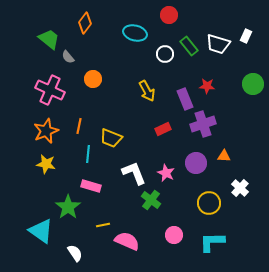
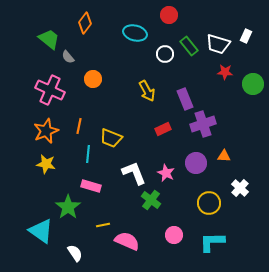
red star: moved 18 px right, 14 px up
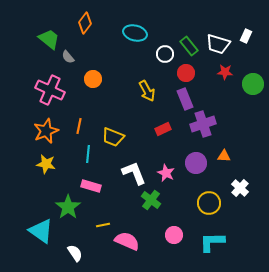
red circle: moved 17 px right, 58 px down
yellow trapezoid: moved 2 px right, 1 px up
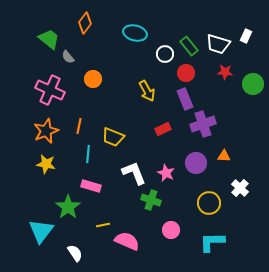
green cross: rotated 18 degrees counterclockwise
cyan triangle: rotated 32 degrees clockwise
pink circle: moved 3 px left, 5 px up
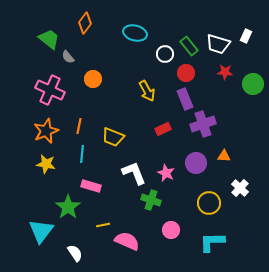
cyan line: moved 6 px left
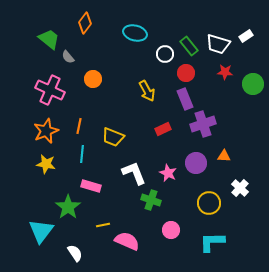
white rectangle: rotated 32 degrees clockwise
pink star: moved 2 px right
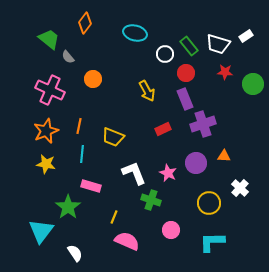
yellow line: moved 11 px right, 8 px up; rotated 56 degrees counterclockwise
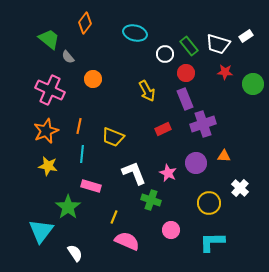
yellow star: moved 2 px right, 2 px down
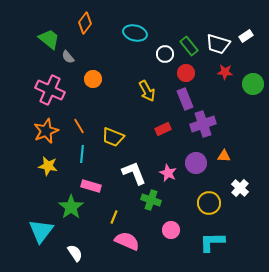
orange line: rotated 42 degrees counterclockwise
green star: moved 3 px right
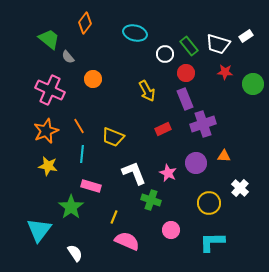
cyan triangle: moved 2 px left, 1 px up
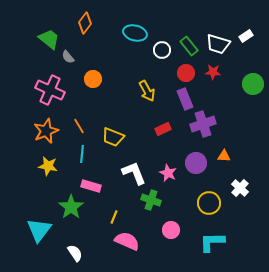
white circle: moved 3 px left, 4 px up
red star: moved 12 px left
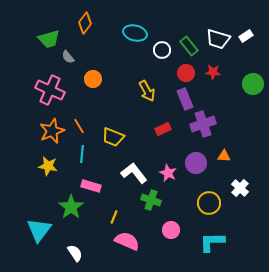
green trapezoid: rotated 125 degrees clockwise
white trapezoid: moved 5 px up
orange star: moved 6 px right
white L-shape: rotated 16 degrees counterclockwise
